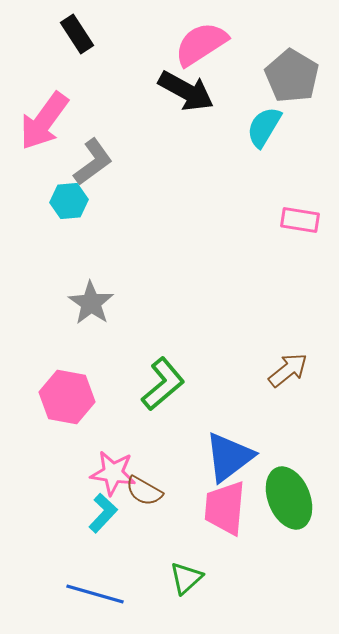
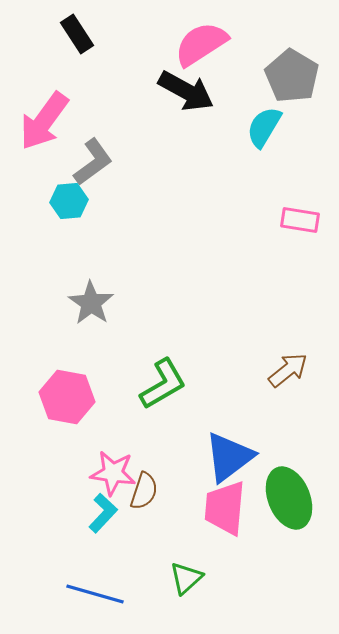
green L-shape: rotated 10 degrees clockwise
brown semicircle: rotated 102 degrees counterclockwise
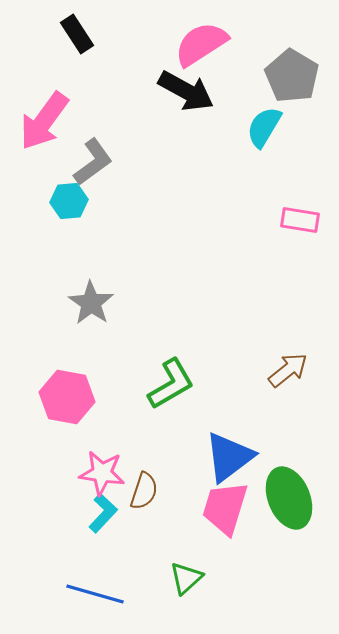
green L-shape: moved 8 px right
pink star: moved 11 px left
pink trapezoid: rotated 12 degrees clockwise
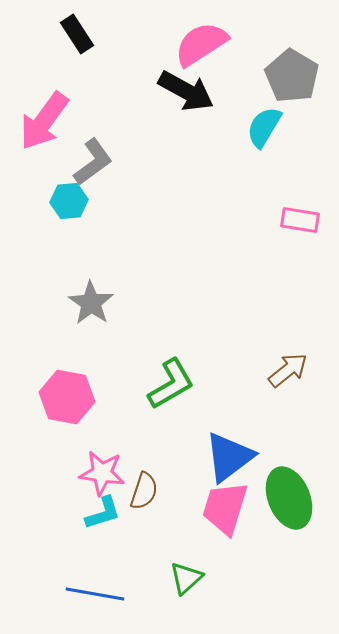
cyan L-shape: rotated 30 degrees clockwise
blue line: rotated 6 degrees counterclockwise
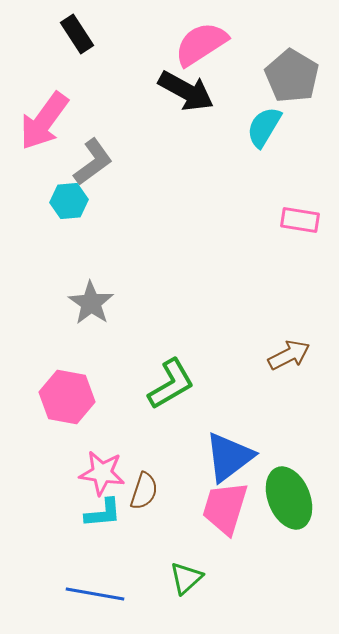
brown arrow: moved 1 px right, 15 px up; rotated 12 degrees clockwise
cyan L-shape: rotated 12 degrees clockwise
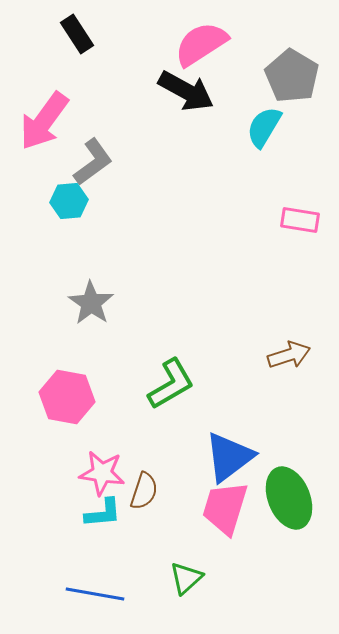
brown arrow: rotated 9 degrees clockwise
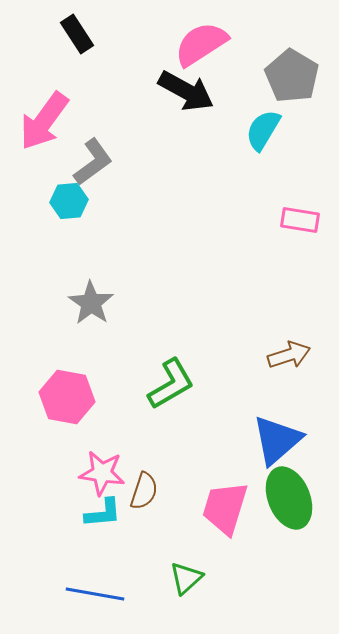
cyan semicircle: moved 1 px left, 3 px down
blue triangle: moved 48 px right, 17 px up; rotated 4 degrees counterclockwise
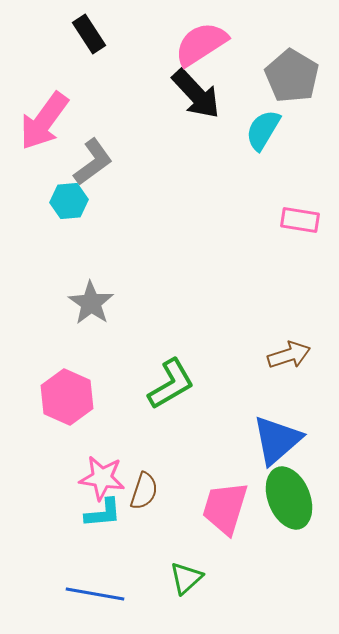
black rectangle: moved 12 px right
black arrow: moved 10 px right, 3 px down; rotated 18 degrees clockwise
pink hexagon: rotated 14 degrees clockwise
pink star: moved 5 px down
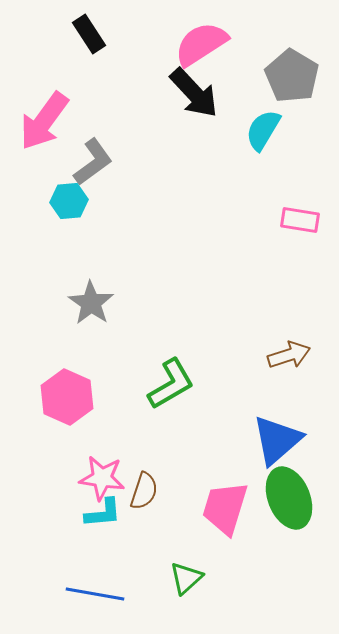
black arrow: moved 2 px left, 1 px up
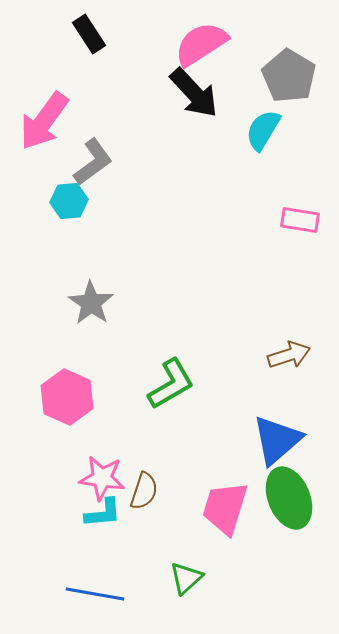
gray pentagon: moved 3 px left
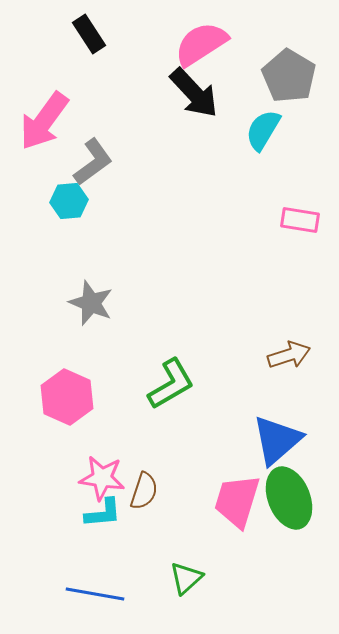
gray star: rotated 12 degrees counterclockwise
pink trapezoid: moved 12 px right, 7 px up
